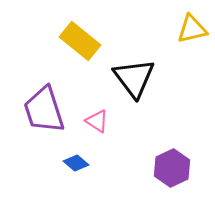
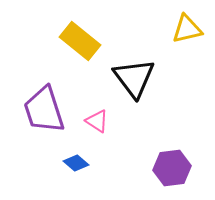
yellow triangle: moved 5 px left
purple hexagon: rotated 18 degrees clockwise
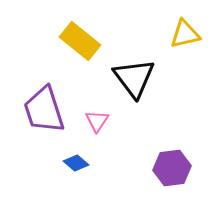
yellow triangle: moved 2 px left, 5 px down
pink triangle: rotated 30 degrees clockwise
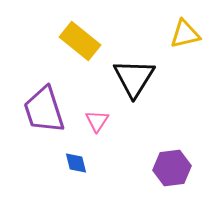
black triangle: rotated 9 degrees clockwise
blue diamond: rotated 35 degrees clockwise
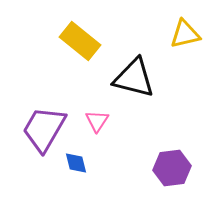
black triangle: rotated 48 degrees counterclockwise
purple trapezoid: moved 19 px down; rotated 48 degrees clockwise
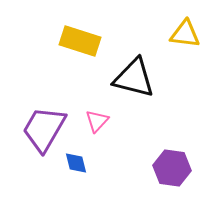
yellow triangle: rotated 20 degrees clockwise
yellow rectangle: rotated 21 degrees counterclockwise
pink triangle: rotated 10 degrees clockwise
purple hexagon: rotated 15 degrees clockwise
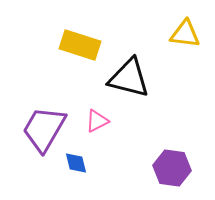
yellow rectangle: moved 4 px down
black triangle: moved 5 px left
pink triangle: rotated 20 degrees clockwise
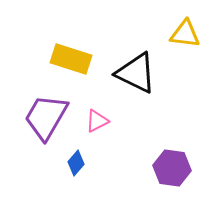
yellow rectangle: moved 9 px left, 14 px down
black triangle: moved 7 px right, 5 px up; rotated 12 degrees clockwise
purple trapezoid: moved 2 px right, 12 px up
blue diamond: rotated 55 degrees clockwise
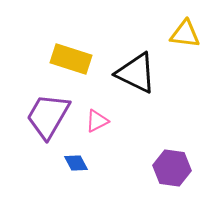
purple trapezoid: moved 2 px right, 1 px up
blue diamond: rotated 70 degrees counterclockwise
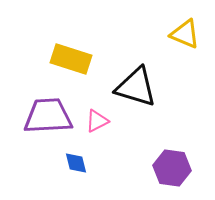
yellow triangle: rotated 16 degrees clockwise
black triangle: moved 14 px down; rotated 9 degrees counterclockwise
purple trapezoid: rotated 57 degrees clockwise
blue diamond: rotated 15 degrees clockwise
